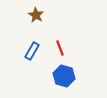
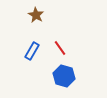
red line: rotated 14 degrees counterclockwise
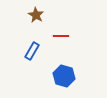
red line: moved 1 px right, 12 px up; rotated 56 degrees counterclockwise
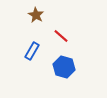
red line: rotated 42 degrees clockwise
blue hexagon: moved 9 px up
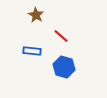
blue rectangle: rotated 66 degrees clockwise
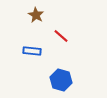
blue hexagon: moved 3 px left, 13 px down
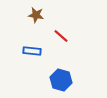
brown star: rotated 21 degrees counterclockwise
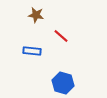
blue hexagon: moved 2 px right, 3 px down
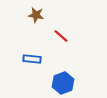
blue rectangle: moved 8 px down
blue hexagon: rotated 25 degrees clockwise
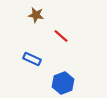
blue rectangle: rotated 18 degrees clockwise
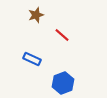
brown star: rotated 28 degrees counterclockwise
red line: moved 1 px right, 1 px up
